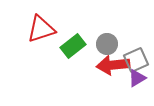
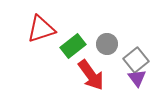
gray square: rotated 15 degrees counterclockwise
red arrow: moved 22 px left, 10 px down; rotated 120 degrees counterclockwise
purple triangle: rotated 36 degrees counterclockwise
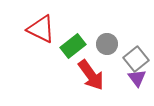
red triangle: rotated 44 degrees clockwise
gray square: moved 1 px up
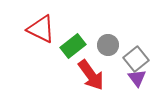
gray circle: moved 1 px right, 1 px down
